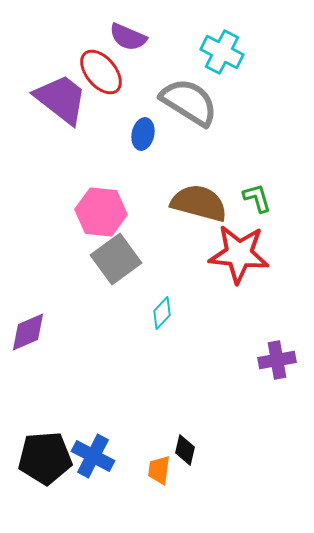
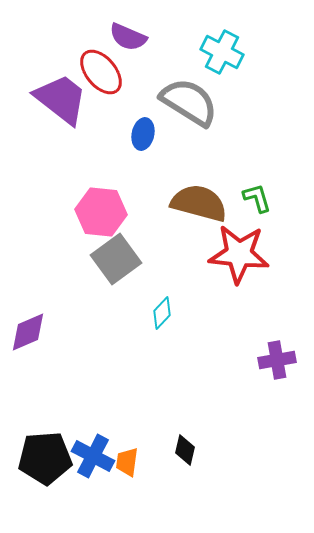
orange trapezoid: moved 32 px left, 8 px up
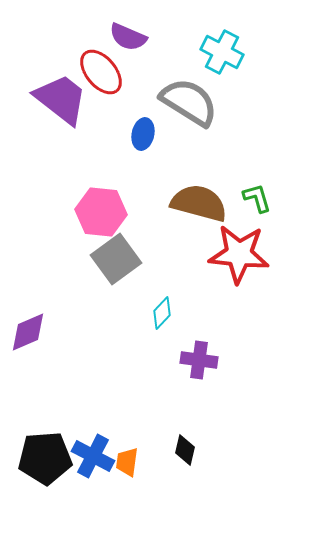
purple cross: moved 78 px left; rotated 18 degrees clockwise
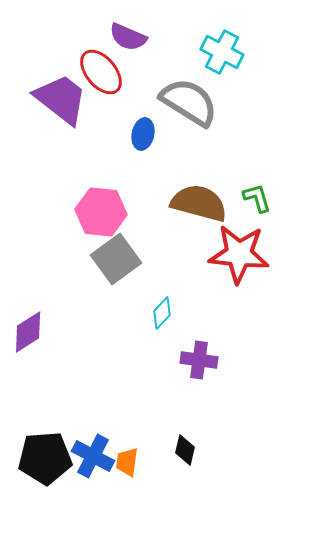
purple diamond: rotated 9 degrees counterclockwise
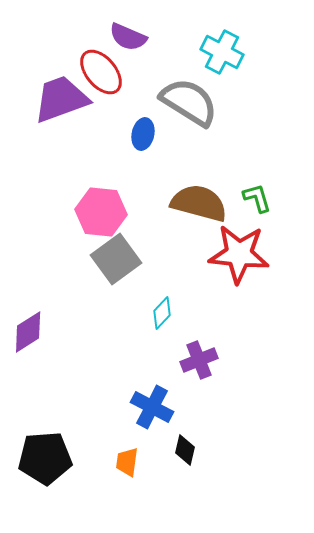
purple trapezoid: rotated 58 degrees counterclockwise
purple cross: rotated 30 degrees counterclockwise
blue cross: moved 59 px right, 49 px up
